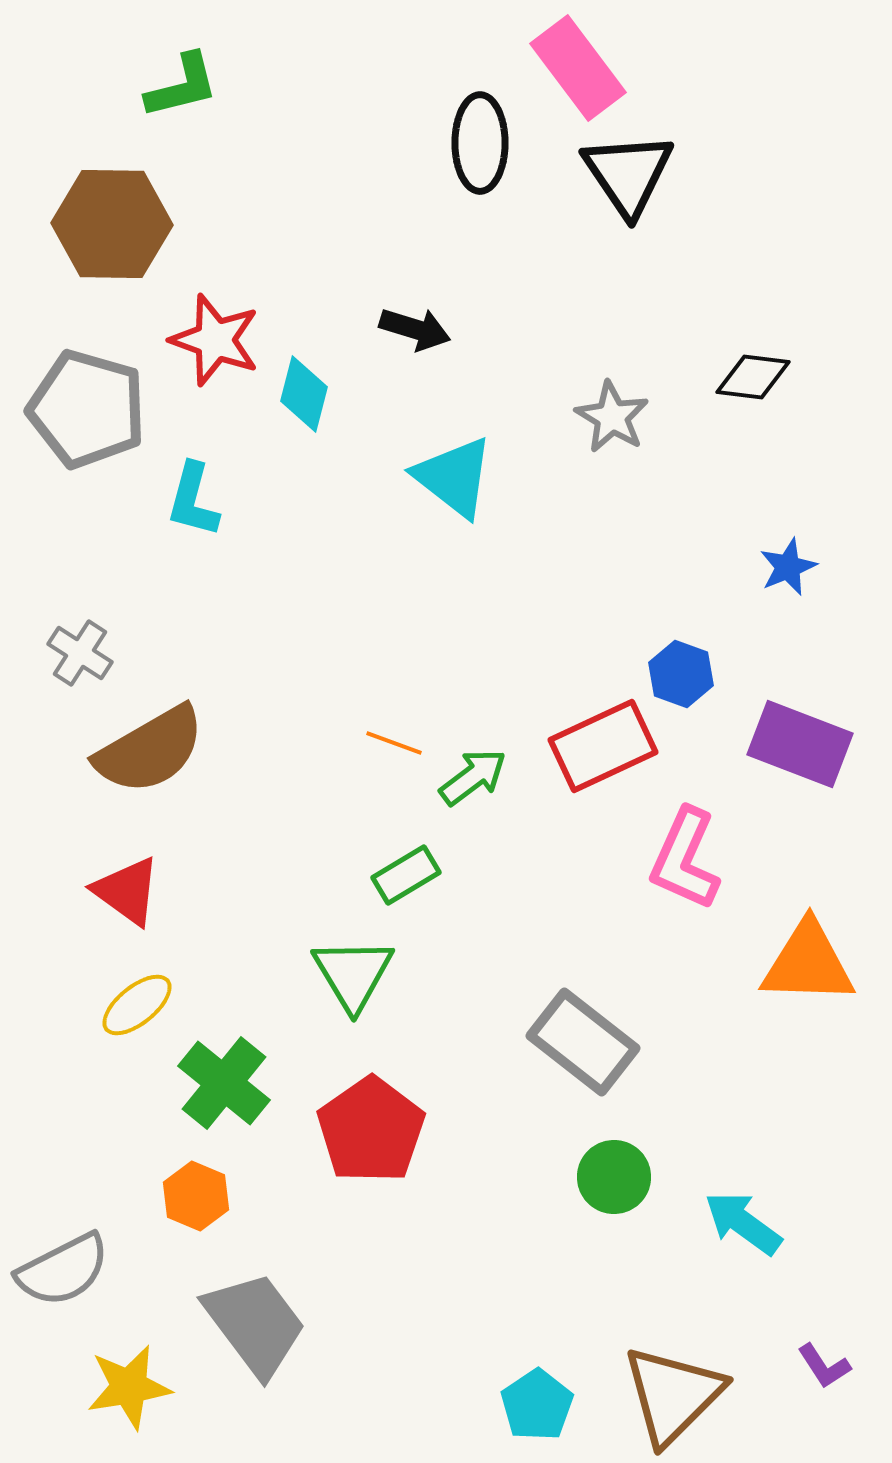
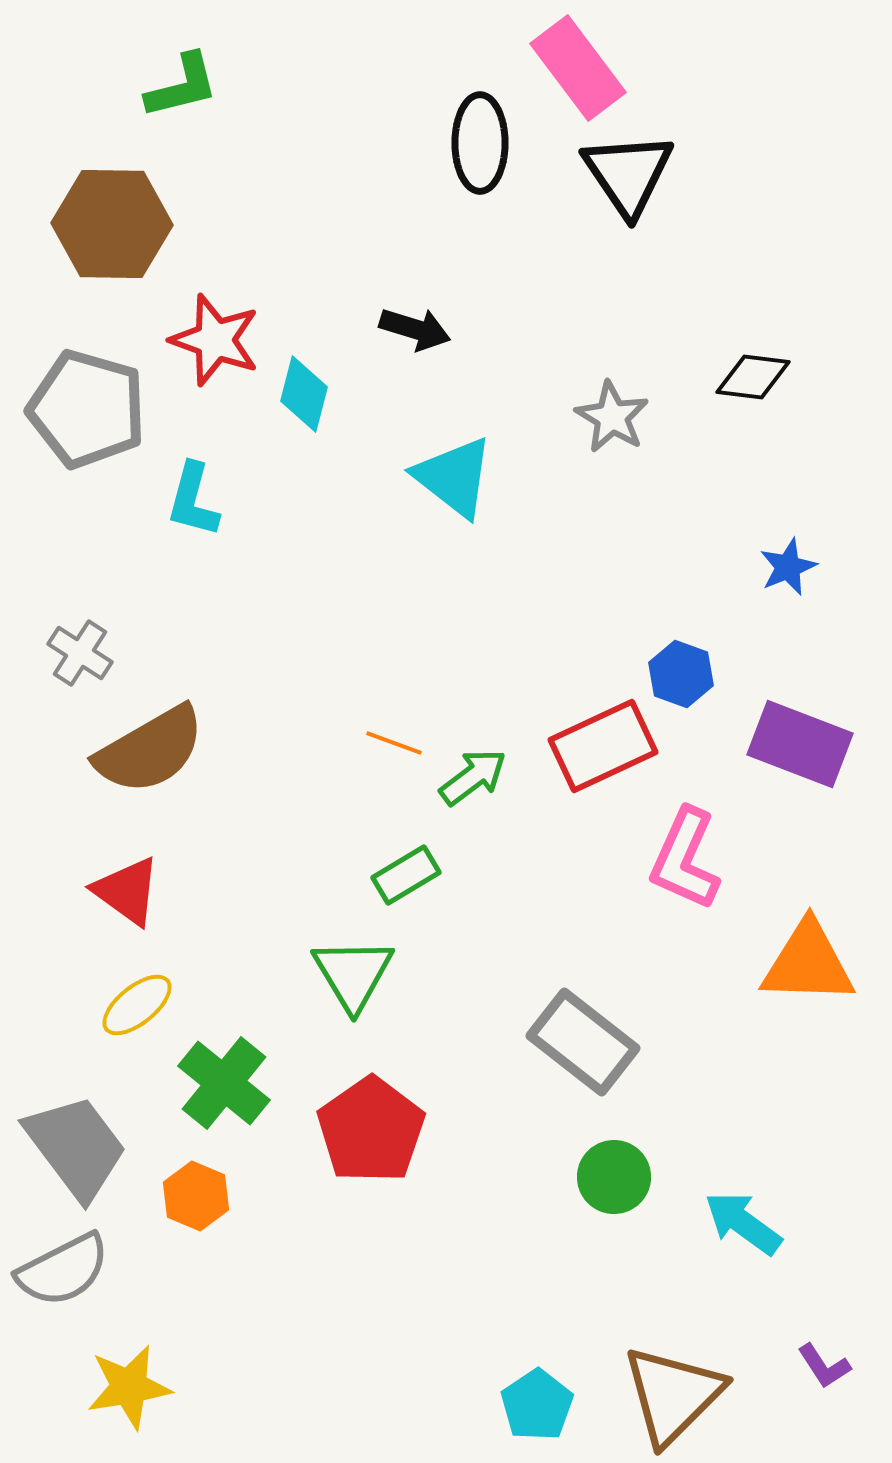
gray trapezoid: moved 179 px left, 177 px up
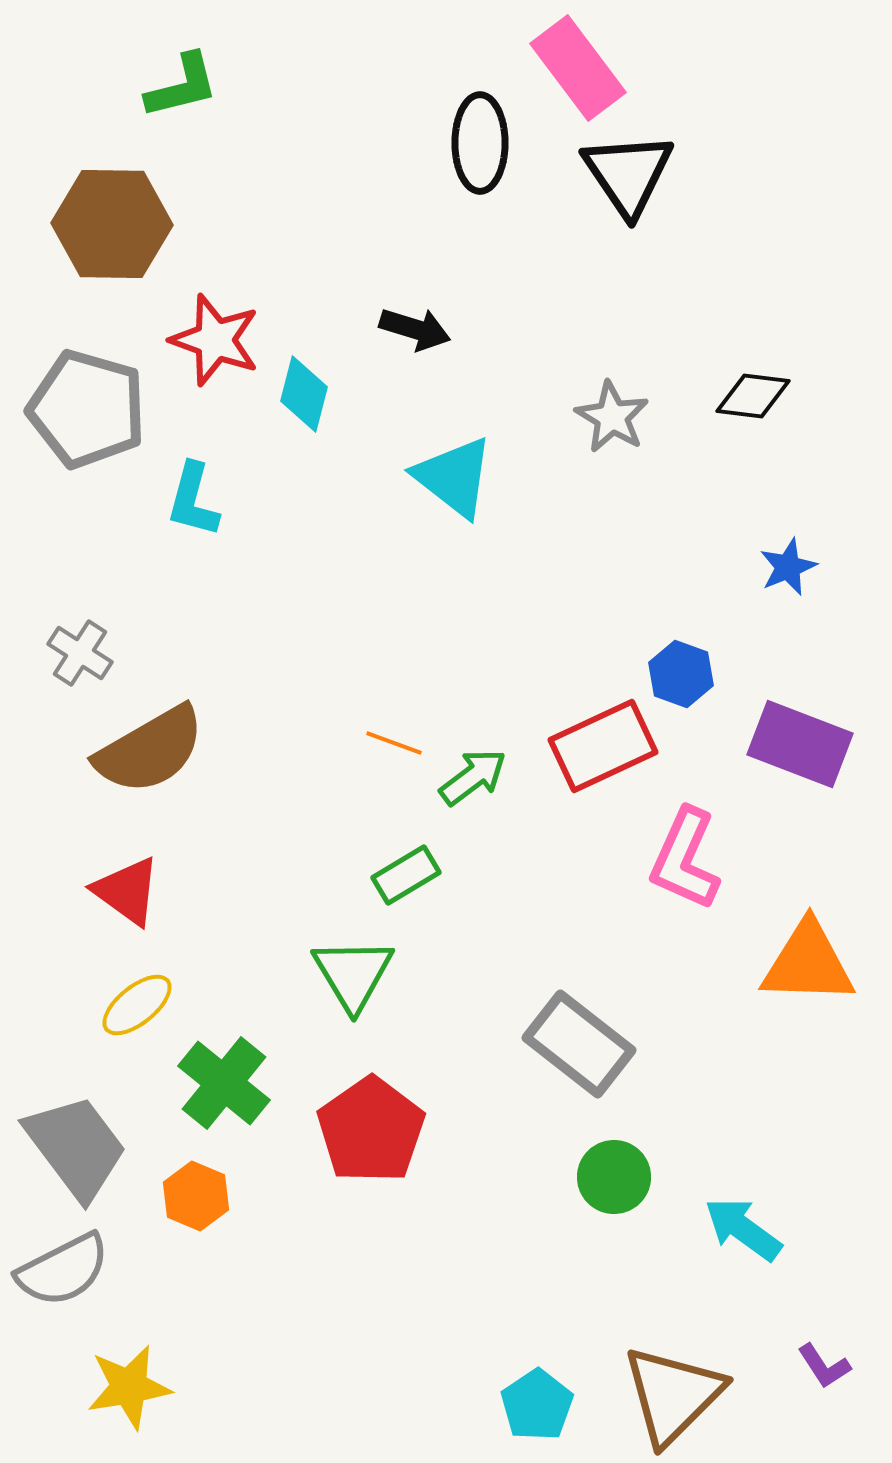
black diamond: moved 19 px down
gray rectangle: moved 4 px left, 2 px down
cyan arrow: moved 6 px down
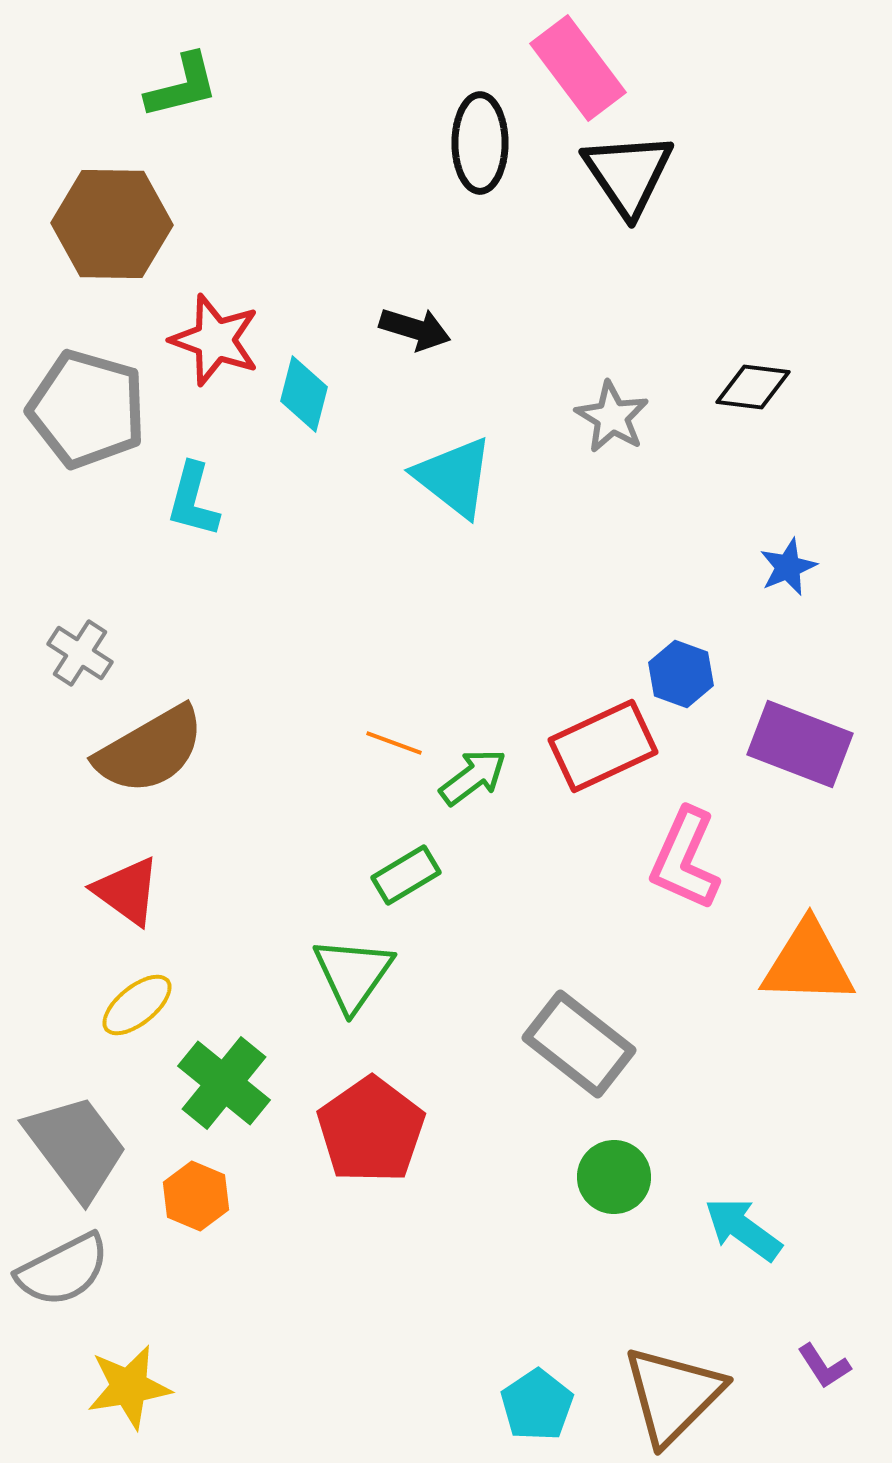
black diamond: moved 9 px up
green triangle: rotated 6 degrees clockwise
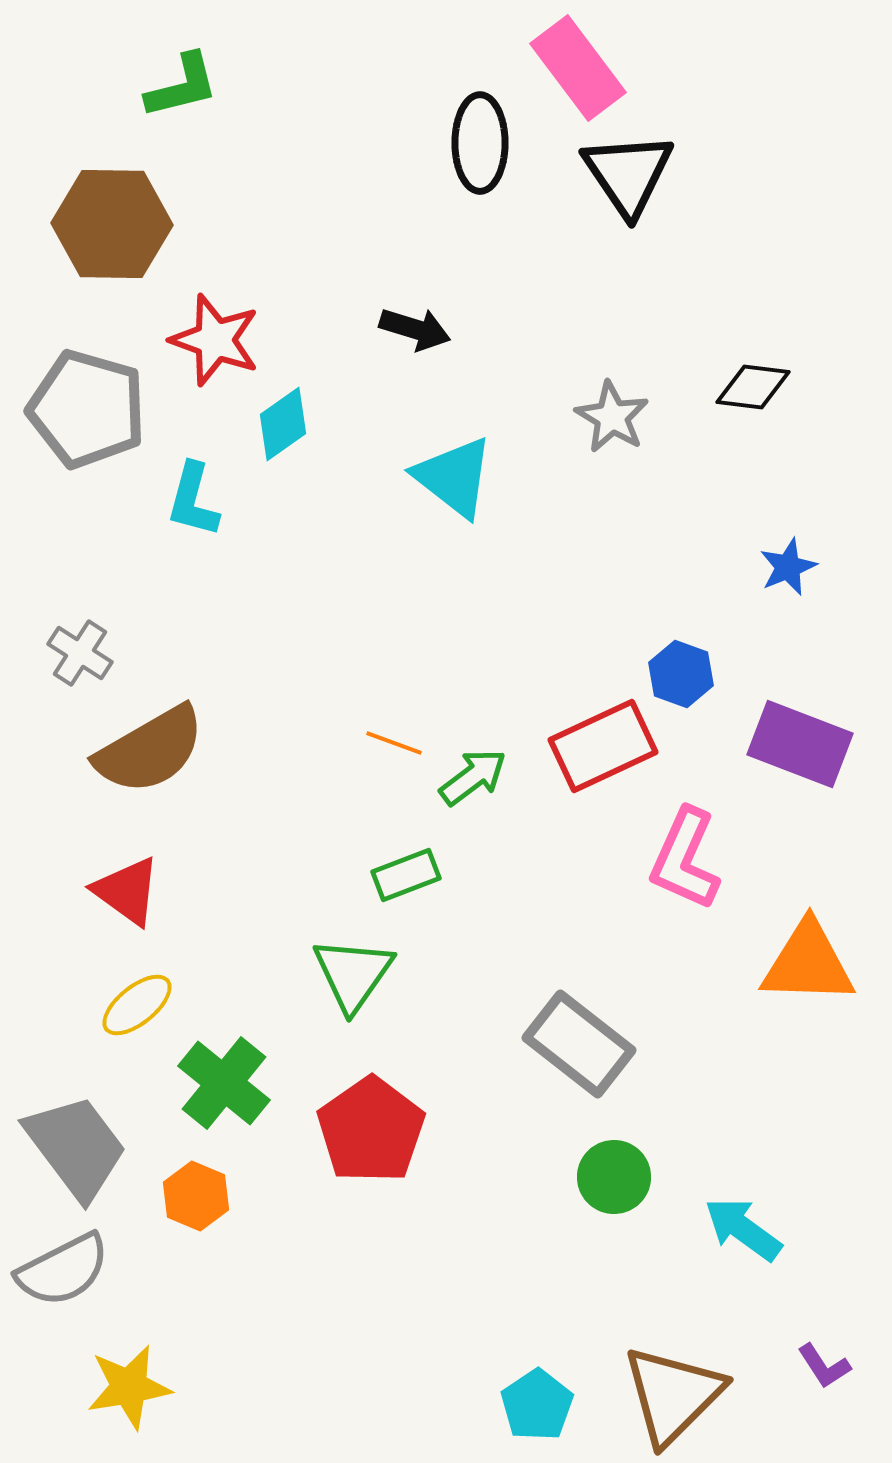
cyan diamond: moved 21 px left, 30 px down; rotated 40 degrees clockwise
green rectangle: rotated 10 degrees clockwise
